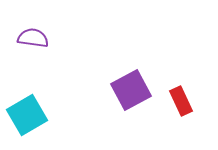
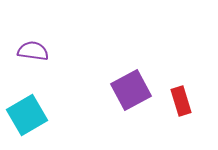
purple semicircle: moved 13 px down
red rectangle: rotated 8 degrees clockwise
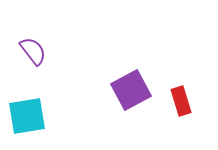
purple semicircle: rotated 44 degrees clockwise
cyan square: moved 1 px down; rotated 21 degrees clockwise
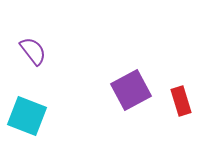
cyan square: rotated 30 degrees clockwise
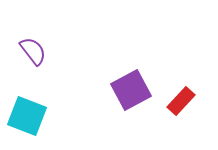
red rectangle: rotated 60 degrees clockwise
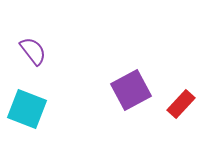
red rectangle: moved 3 px down
cyan square: moved 7 px up
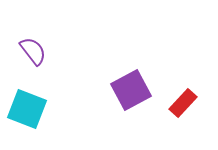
red rectangle: moved 2 px right, 1 px up
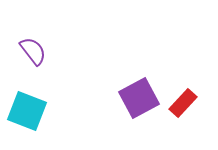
purple square: moved 8 px right, 8 px down
cyan square: moved 2 px down
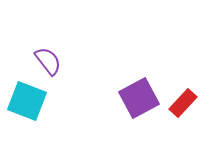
purple semicircle: moved 15 px right, 10 px down
cyan square: moved 10 px up
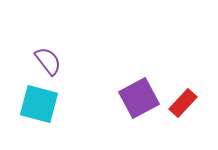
cyan square: moved 12 px right, 3 px down; rotated 6 degrees counterclockwise
